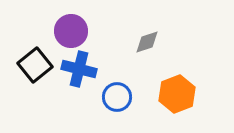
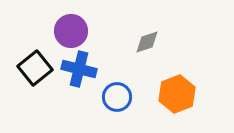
black square: moved 3 px down
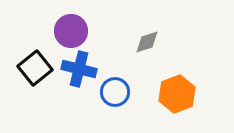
blue circle: moved 2 px left, 5 px up
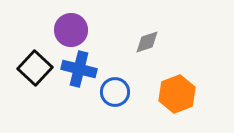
purple circle: moved 1 px up
black square: rotated 8 degrees counterclockwise
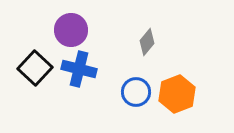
gray diamond: rotated 32 degrees counterclockwise
blue circle: moved 21 px right
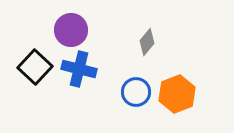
black square: moved 1 px up
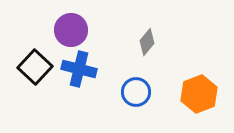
orange hexagon: moved 22 px right
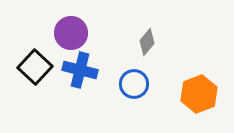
purple circle: moved 3 px down
blue cross: moved 1 px right, 1 px down
blue circle: moved 2 px left, 8 px up
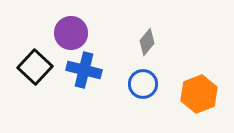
blue cross: moved 4 px right
blue circle: moved 9 px right
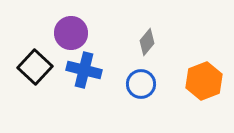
blue circle: moved 2 px left
orange hexagon: moved 5 px right, 13 px up
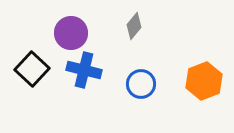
gray diamond: moved 13 px left, 16 px up
black square: moved 3 px left, 2 px down
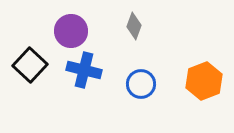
gray diamond: rotated 20 degrees counterclockwise
purple circle: moved 2 px up
black square: moved 2 px left, 4 px up
